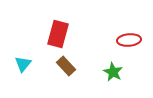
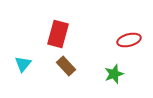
red ellipse: rotated 10 degrees counterclockwise
green star: moved 1 px right, 2 px down; rotated 24 degrees clockwise
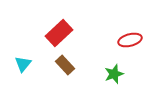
red rectangle: moved 1 px right, 1 px up; rotated 32 degrees clockwise
red ellipse: moved 1 px right
brown rectangle: moved 1 px left, 1 px up
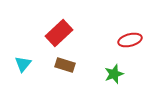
brown rectangle: rotated 30 degrees counterclockwise
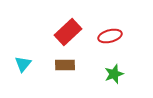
red rectangle: moved 9 px right, 1 px up
red ellipse: moved 20 px left, 4 px up
brown rectangle: rotated 18 degrees counterclockwise
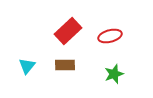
red rectangle: moved 1 px up
cyan triangle: moved 4 px right, 2 px down
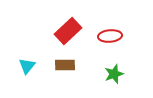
red ellipse: rotated 10 degrees clockwise
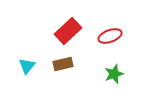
red ellipse: rotated 15 degrees counterclockwise
brown rectangle: moved 2 px left, 1 px up; rotated 12 degrees counterclockwise
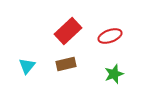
brown rectangle: moved 3 px right
